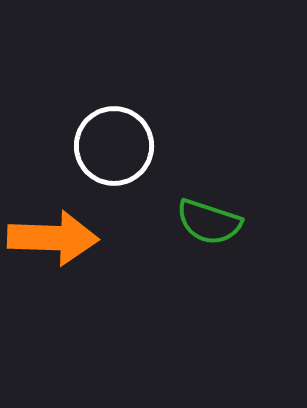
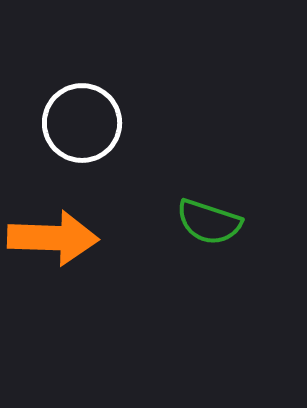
white circle: moved 32 px left, 23 px up
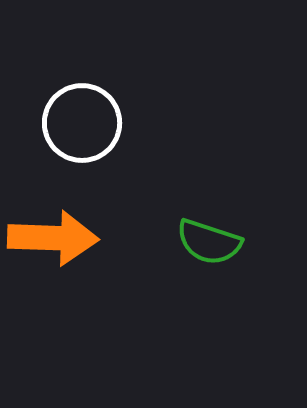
green semicircle: moved 20 px down
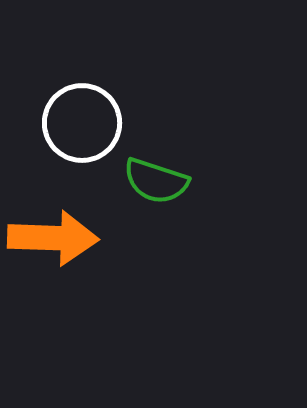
green semicircle: moved 53 px left, 61 px up
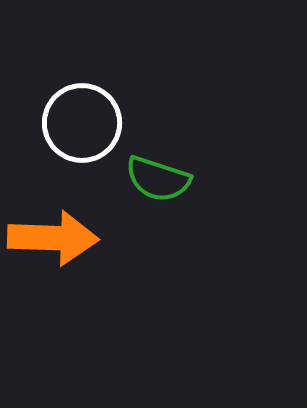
green semicircle: moved 2 px right, 2 px up
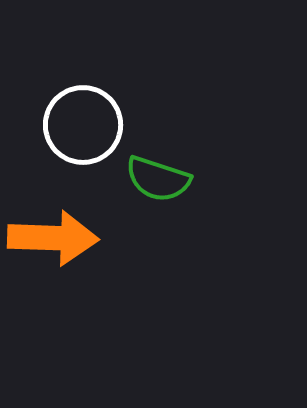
white circle: moved 1 px right, 2 px down
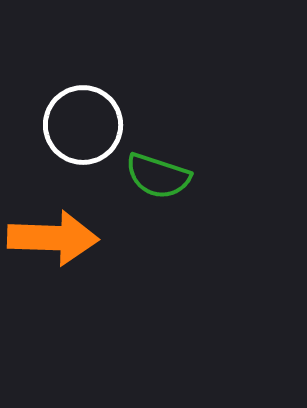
green semicircle: moved 3 px up
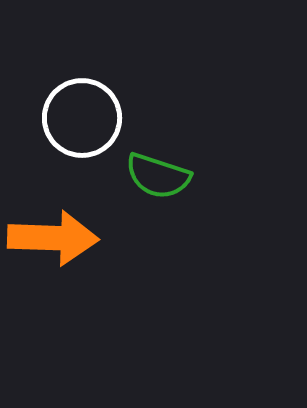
white circle: moved 1 px left, 7 px up
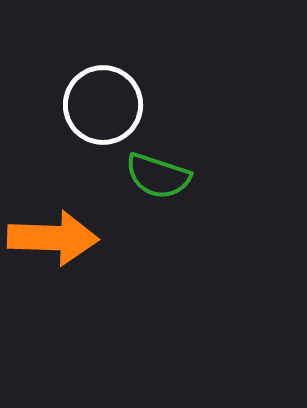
white circle: moved 21 px right, 13 px up
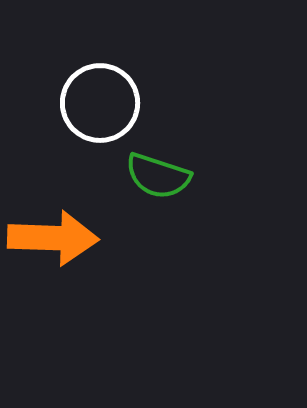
white circle: moved 3 px left, 2 px up
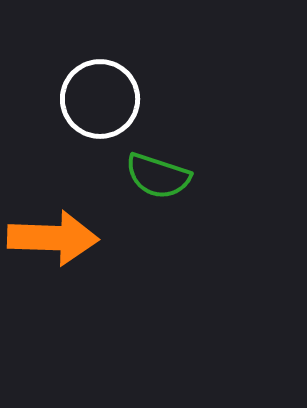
white circle: moved 4 px up
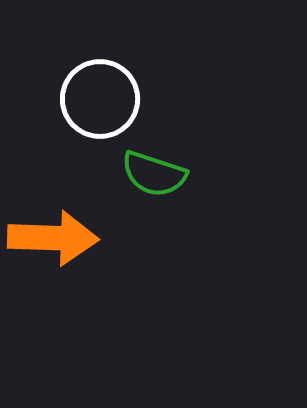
green semicircle: moved 4 px left, 2 px up
